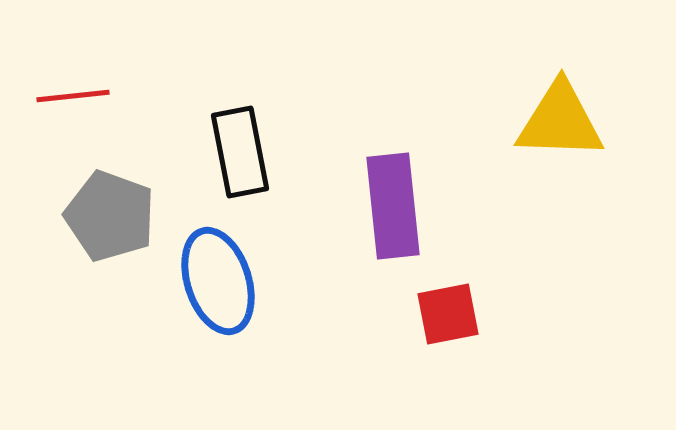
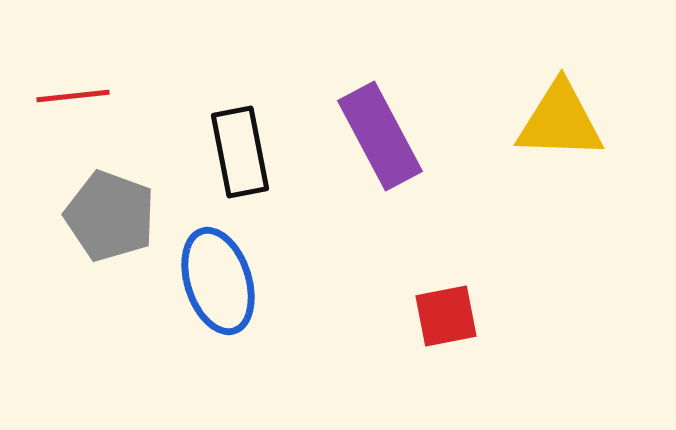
purple rectangle: moved 13 px left, 70 px up; rotated 22 degrees counterclockwise
red square: moved 2 px left, 2 px down
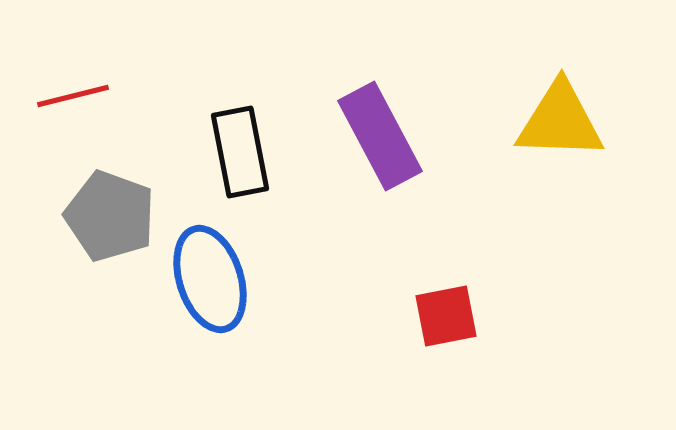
red line: rotated 8 degrees counterclockwise
blue ellipse: moved 8 px left, 2 px up
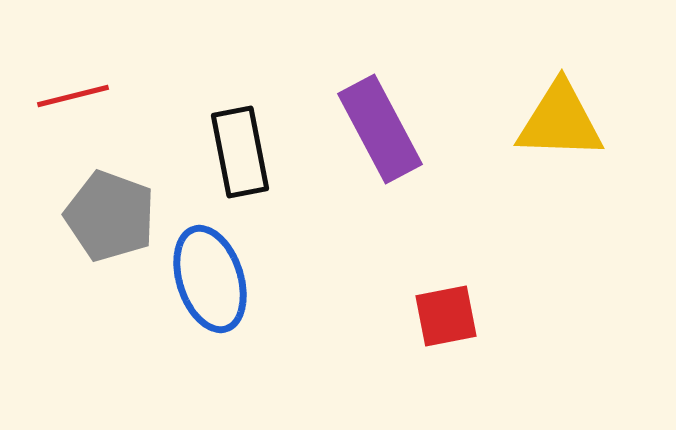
purple rectangle: moved 7 px up
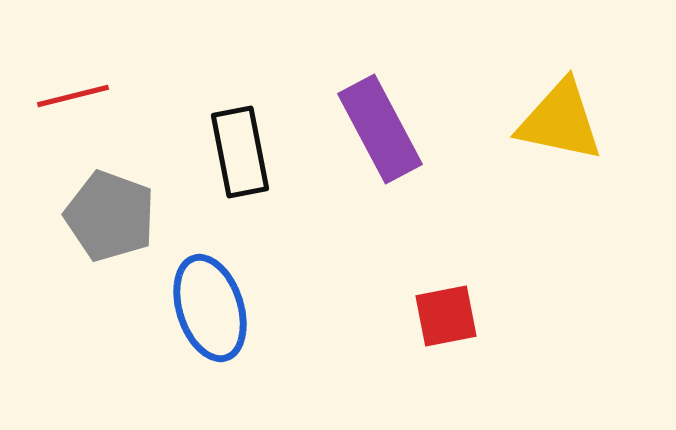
yellow triangle: rotated 10 degrees clockwise
blue ellipse: moved 29 px down
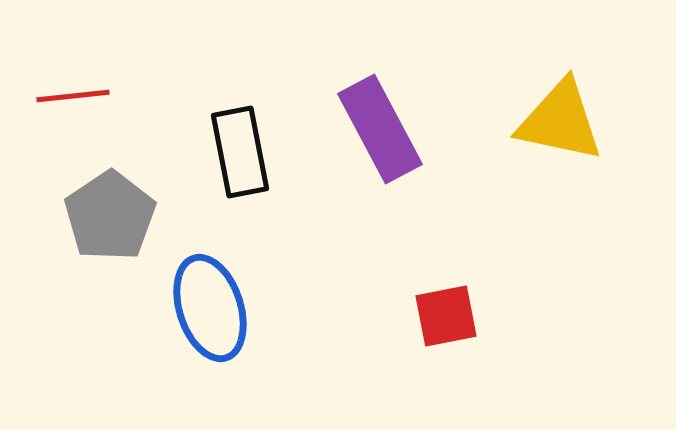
red line: rotated 8 degrees clockwise
gray pentagon: rotated 18 degrees clockwise
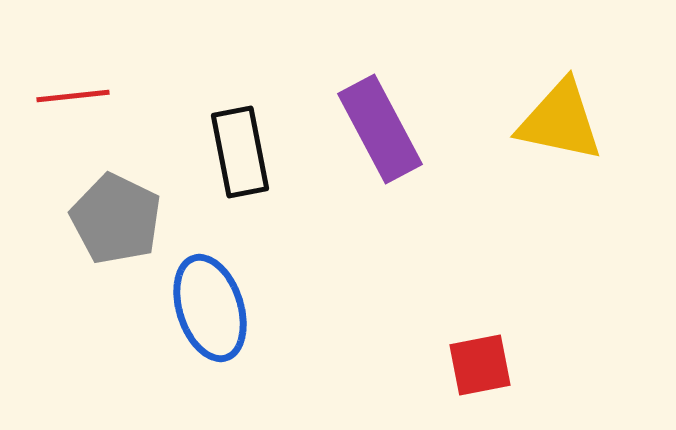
gray pentagon: moved 6 px right, 3 px down; rotated 12 degrees counterclockwise
red square: moved 34 px right, 49 px down
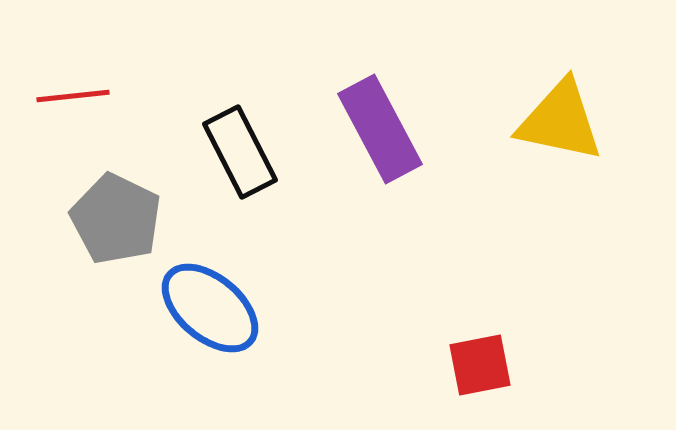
black rectangle: rotated 16 degrees counterclockwise
blue ellipse: rotated 32 degrees counterclockwise
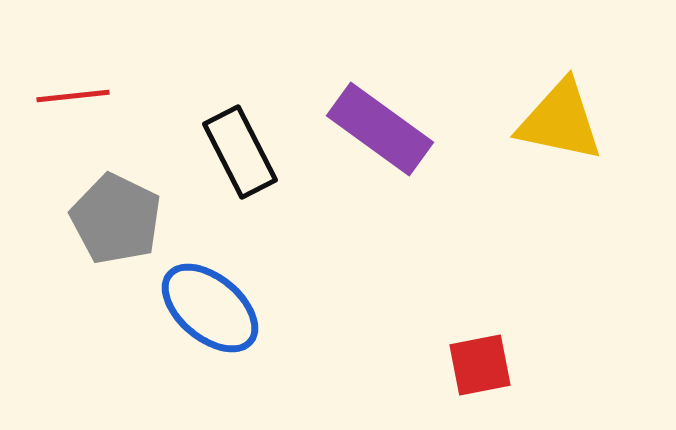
purple rectangle: rotated 26 degrees counterclockwise
